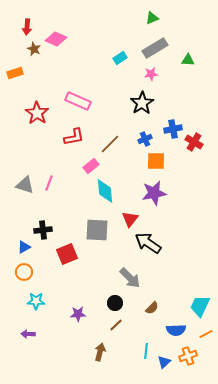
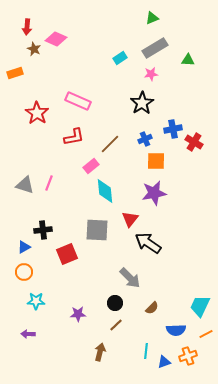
blue triangle at (164, 362): rotated 24 degrees clockwise
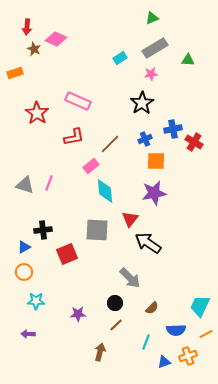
cyan line at (146, 351): moved 9 px up; rotated 14 degrees clockwise
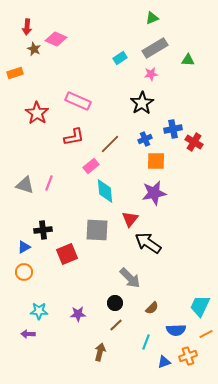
cyan star at (36, 301): moved 3 px right, 10 px down
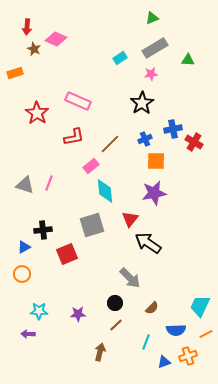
gray square at (97, 230): moved 5 px left, 5 px up; rotated 20 degrees counterclockwise
orange circle at (24, 272): moved 2 px left, 2 px down
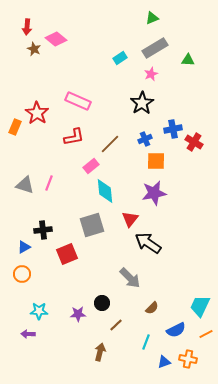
pink diamond at (56, 39): rotated 15 degrees clockwise
orange rectangle at (15, 73): moved 54 px down; rotated 49 degrees counterclockwise
pink star at (151, 74): rotated 16 degrees counterclockwise
black circle at (115, 303): moved 13 px left
blue semicircle at (176, 330): rotated 24 degrees counterclockwise
orange cross at (188, 356): moved 3 px down; rotated 30 degrees clockwise
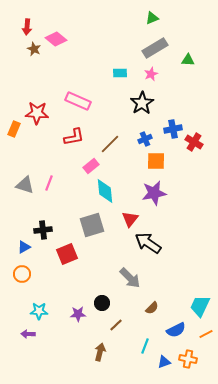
cyan rectangle at (120, 58): moved 15 px down; rotated 32 degrees clockwise
red star at (37, 113): rotated 30 degrees counterclockwise
orange rectangle at (15, 127): moved 1 px left, 2 px down
cyan line at (146, 342): moved 1 px left, 4 px down
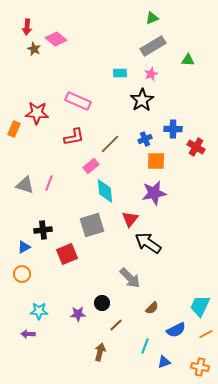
gray rectangle at (155, 48): moved 2 px left, 2 px up
black star at (142, 103): moved 3 px up
blue cross at (173, 129): rotated 12 degrees clockwise
red cross at (194, 142): moved 2 px right, 5 px down
orange cross at (188, 359): moved 12 px right, 8 px down
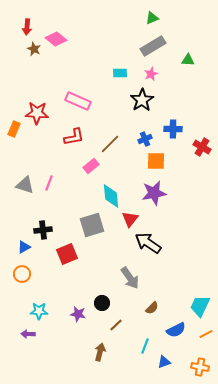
red cross at (196, 147): moved 6 px right
cyan diamond at (105, 191): moved 6 px right, 5 px down
gray arrow at (130, 278): rotated 10 degrees clockwise
purple star at (78, 314): rotated 14 degrees clockwise
